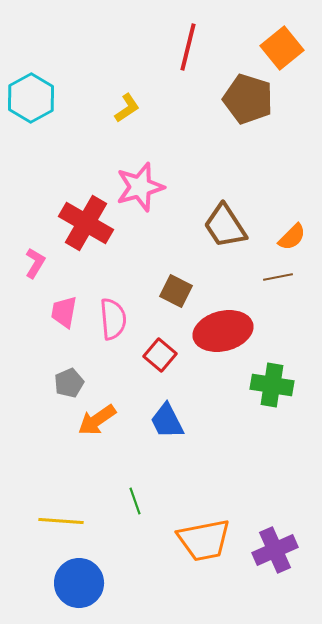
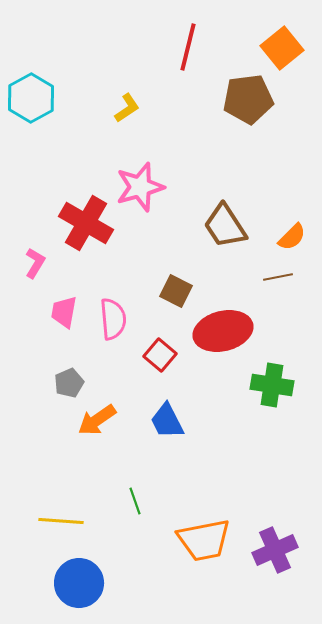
brown pentagon: rotated 24 degrees counterclockwise
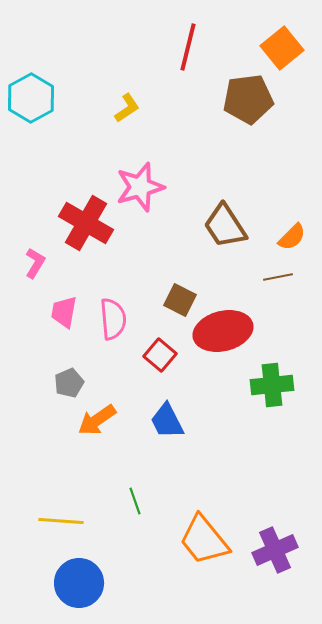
brown square: moved 4 px right, 9 px down
green cross: rotated 15 degrees counterclockwise
orange trapezoid: rotated 62 degrees clockwise
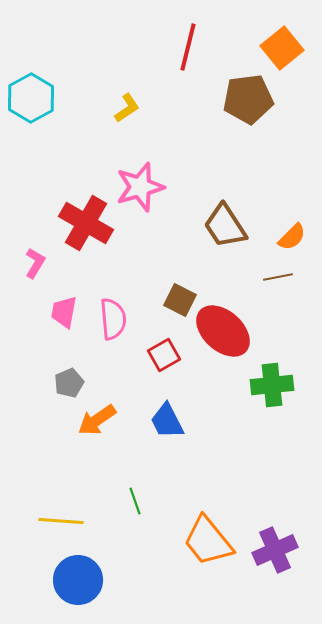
red ellipse: rotated 56 degrees clockwise
red square: moved 4 px right; rotated 20 degrees clockwise
orange trapezoid: moved 4 px right, 1 px down
blue circle: moved 1 px left, 3 px up
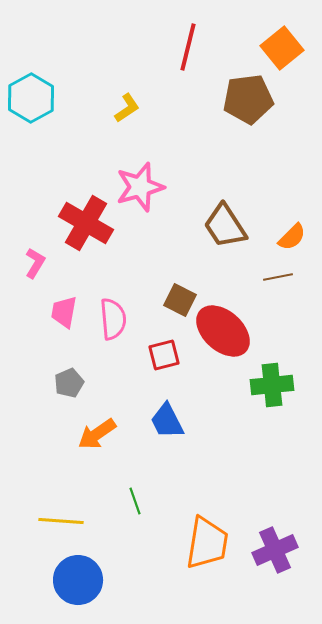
red square: rotated 16 degrees clockwise
orange arrow: moved 14 px down
orange trapezoid: moved 1 px left, 2 px down; rotated 132 degrees counterclockwise
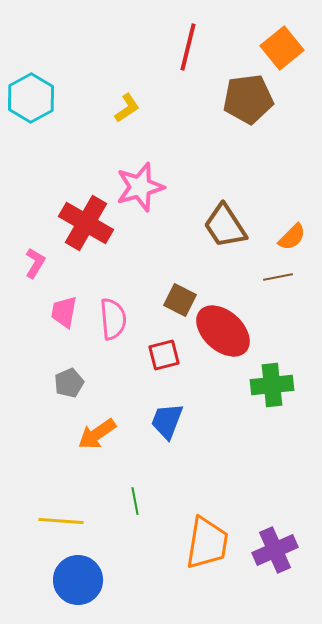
blue trapezoid: rotated 48 degrees clockwise
green line: rotated 8 degrees clockwise
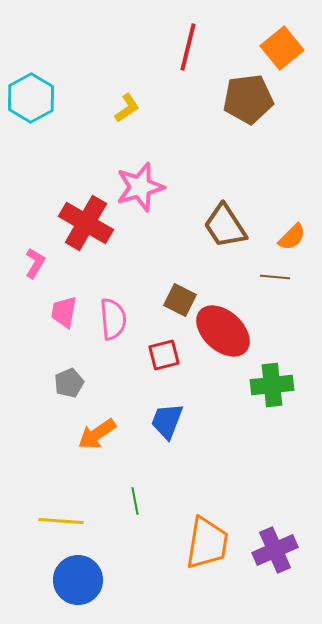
brown line: moved 3 px left; rotated 16 degrees clockwise
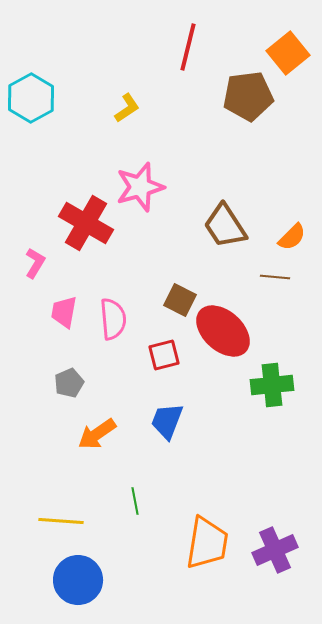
orange square: moved 6 px right, 5 px down
brown pentagon: moved 3 px up
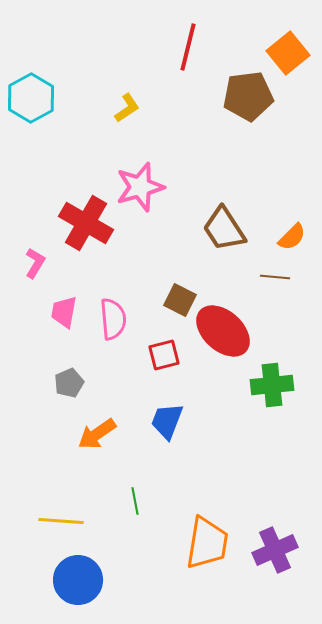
brown trapezoid: moved 1 px left, 3 px down
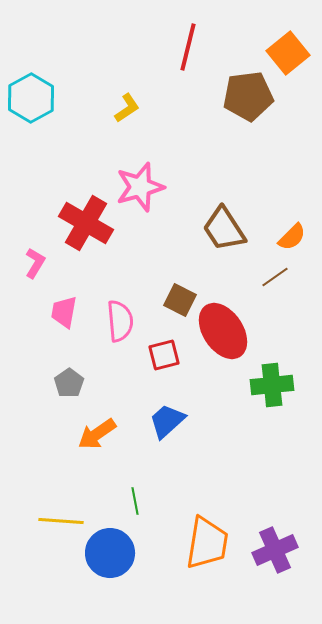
brown line: rotated 40 degrees counterclockwise
pink semicircle: moved 7 px right, 2 px down
red ellipse: rotated 14 degrees clockwise
gray pentagon: rotated 12 degrees counterclockwise
blue trapezoid: rotated 27 degrees clockwise
blue circle: moved 32 px right, 27 px up
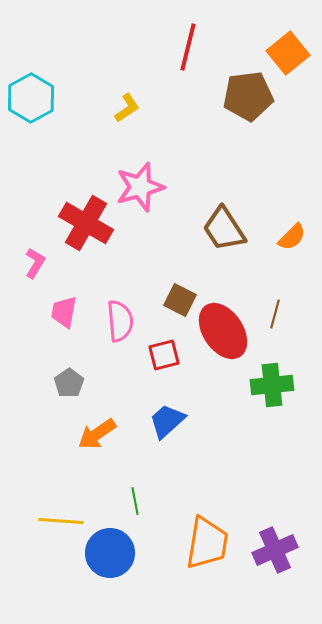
brown line: moved 37 px down; rotated 40 degrees counterclockwise
